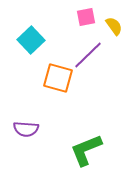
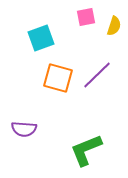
yellow semicircle: rotated 54 degrees clockwise
cyan square: moved 10 px right, 2 px up; rotated 24 degrees clockwise
purple line: moved 9 px right, 20 px down
purple semicircle: moved 2 px left
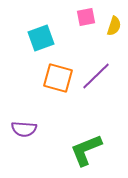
purple line: moved 1 px left, 1 px down
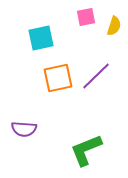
cyan square: rotated 8 degrees clockwise
orange square: rotated 28 degrees counterclockwise
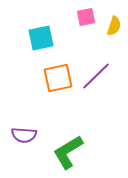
purple semicircle: moved 6 px down
green L-shape: moved 18 px left, 2 px down; rotated 9 degrees counterclockwise
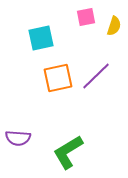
purple semicircle: moved 6 px left, 3 px down
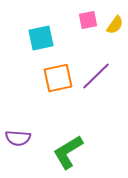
pink square: moved 2 px right, 3 px down
yellow semicircle: moved 1 px right, 1 px up; rotated 18 degrees clockwise
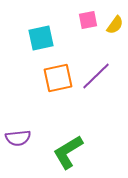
purple semicircle: rotated 10 degrees counterclockwise
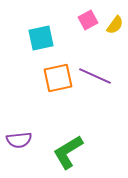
pink square: rotated 18 degrees counterclockwise
purple line: moved 1 px left; rotated 68 degrees clockwise
purple semicircle: moved 1 px right, 2 px down
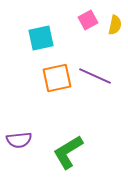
yellow semicircle: rotated 24 degrees counterclockwise
orange square: moved 1 px left
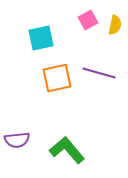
purple line: moved 4 px right, 3 px up; rotated 8 degrees counterclockwise
purple semicircle: moved 2 px left
green L-shape: moved 1 px left, 2 px up; rotated 81 degrees clockwise
